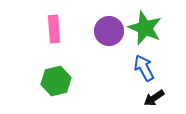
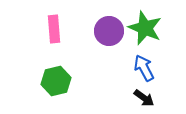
black arrow: moved 10 px left; rotated 110 degrees counterclockwise
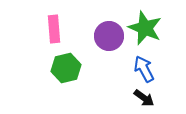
purple circle: moved 5 px down
blue arrow: moved 1 px down
green hexagon: moved 10 px right, 13 px up
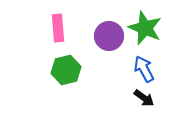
pink rectangle: moved 4 px right, 1 px up
green hexagon: moved 2 px down
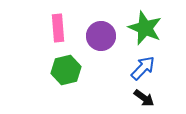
purple circle: moved 8 px left
blue arrow: moved 1 px left, 1 px up; rotated 72 degrees clockwise
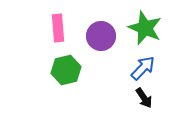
black arrow: rotated 20 degrees clockwise
